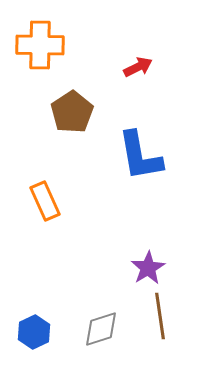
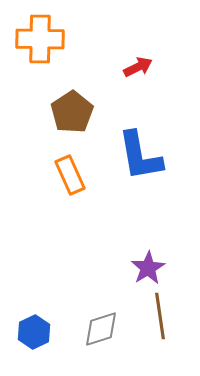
orange cross: moved 6 px up
orange rectangle: moved 25 px right, 26 px up
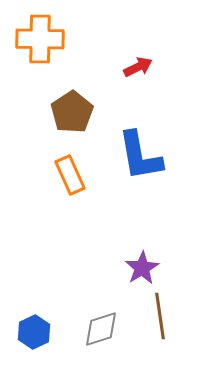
purple star: moved 6 px left
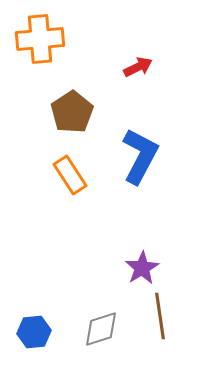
orange cross: rotated 6 degrees counterclockwise
blue L-shape: rotated 142 degrees counterclockwise
orange rectangle: rotated 9 degrees counterclockwise
blue hexagon: rotated 20 degrees clockwise
